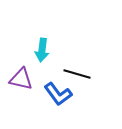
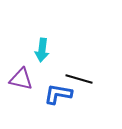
black line: moved 2 px right, 5 px down
blue L-shape: rotated 136 degrees clockwise
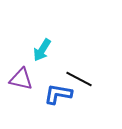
cyan arrow: rotated 25 degrees clockwise
black line: rotated 12 degrees clockwise
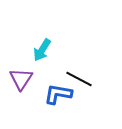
purple triangle: rotated 50 degrees clockwise
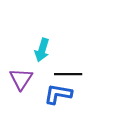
cyan arrow: rotated 15 degrees counterclockwise
black line: moved 11 px left, 5 px up; rotated 28 degrees counterclockwise
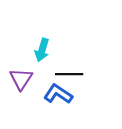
black line: moved 1 px right
blue L-shape: rotated 24 degrees clockwise
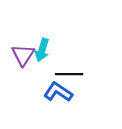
purple triangle: moved 2 px right, 24 px up
blue L-shape: moved 2 px up
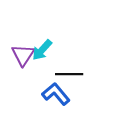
cyan arrow: rotated 25 degrees clockwise
blue L-shape: moved 2 px left, 2 px down; rotated 16 degrees clockwise
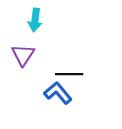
cyan arrow: moved 7 px left, 30 px up; rotated 35 degrees counterclockwise
blue L-shape: moved 2 px right, 1 px up
